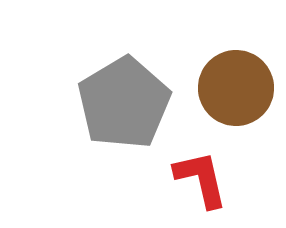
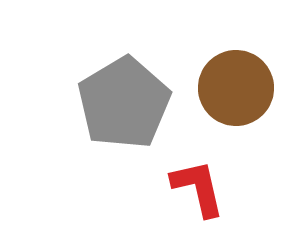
red L-shape: moved 3 px left, 9 px down
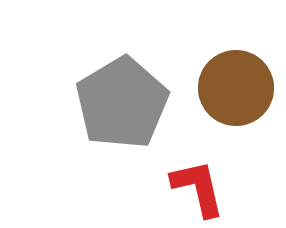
gray pentagon: moved 2 px left
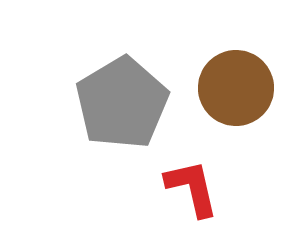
red L-shape: moved 6 px left
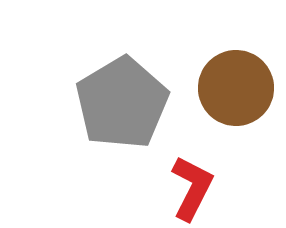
red L-shape: rotated 40 degrees clockwise
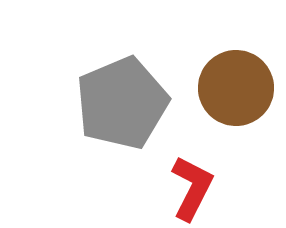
gray pentagon: rotated 8 degrees clockwise
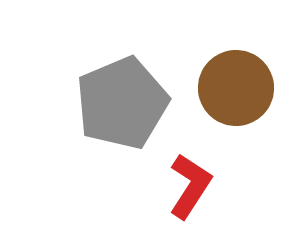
red L-shape: moved 2 px left, 2 px up; rotated 6 degrees clockwise
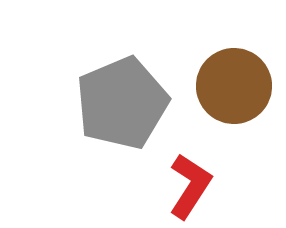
brown circle: moved 2 px left, 2 px up
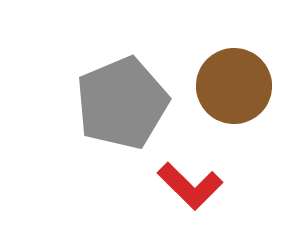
red L-shape: rotated 102 degrees clockwise
